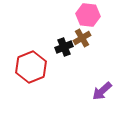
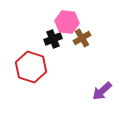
pink hexagon: moved 21 px left, 7 px down
black cross: moved 11 px left, 8 px up
red hexagon: rotated 20 degrees counterclockwise
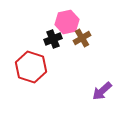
pink hexagon: rotated 20 degrees counterclockwise
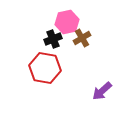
red hexagon: moved 14 px right, 1 px down; rotated 8 degrees counterclockwise
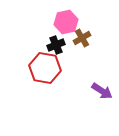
pink hexagon: moved 1 px left
black cross: moved 3 px right, 6 px down
purple arrow: rotated 105 degrees counterclockwise
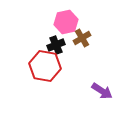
red hexagon: moved 2 px up
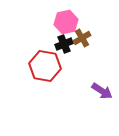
black cross: moved 8 px right, 1 px up
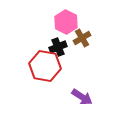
pink hexagon: rotated 20 degrees counterclockwise
black cross: moved 6 px left, 3 px down
purple arrow: moved 20 px left, 6 px down
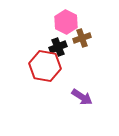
brown cross: rotated 12 degrees clockwise
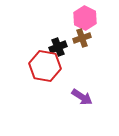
pink hexagon: moved 19 px right, 4 px up
